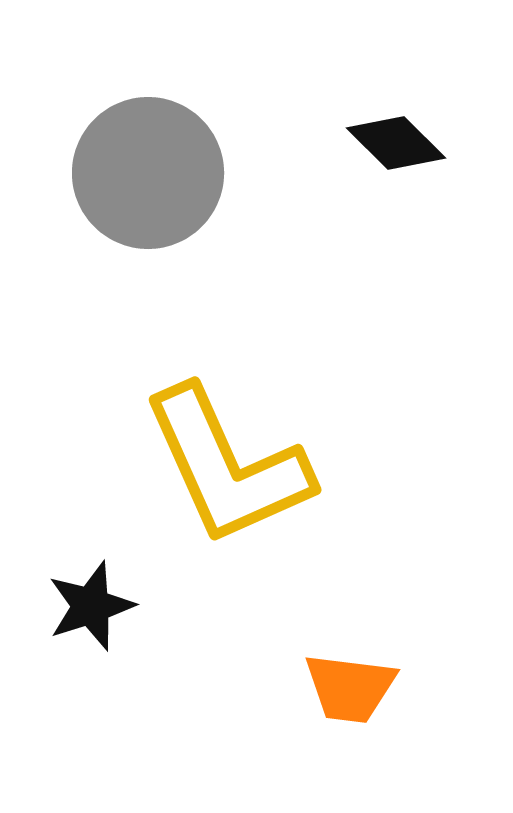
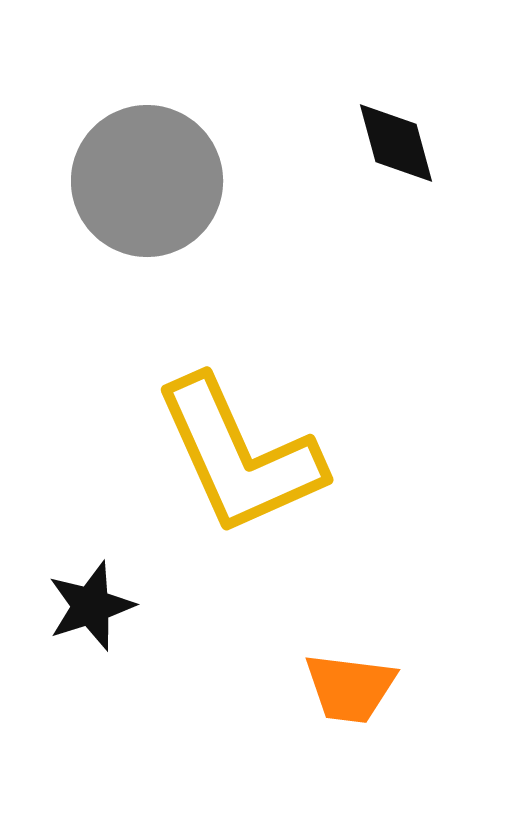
black diamond: rotated 30 degrees clockwise
gray circle: moved 1 px left, 8 px down
yellow L-shape: moved 12 px right, 10 px up
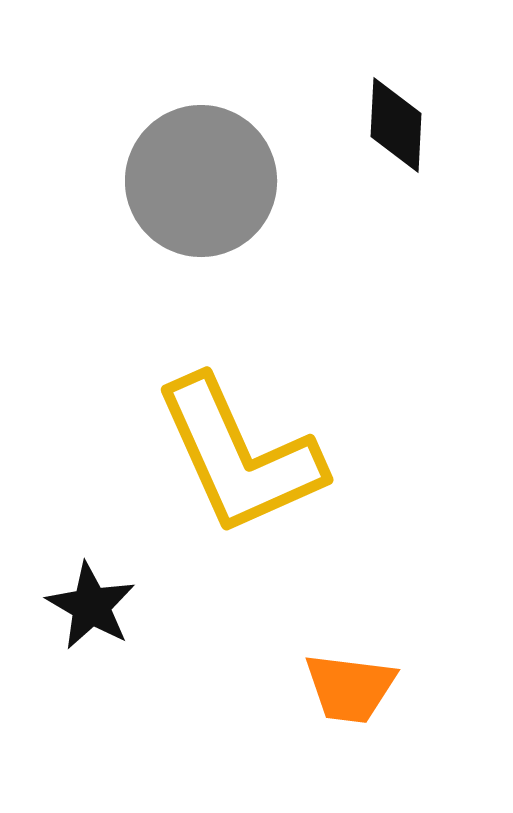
black diamond: moved 18 px up; rotated 18 degrees clockwise
gray circle: moved 54 px right
black star: rotated 24 degrees counterclockwise
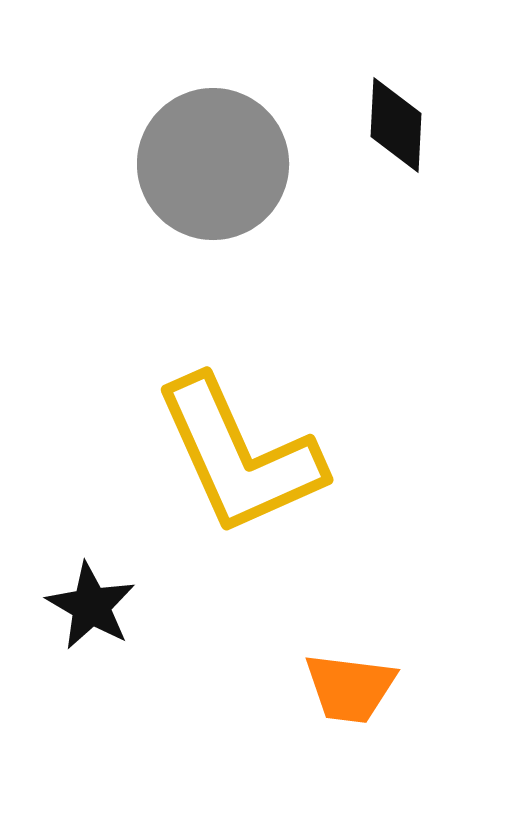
gray circle: moved 12 px right, 17 px up
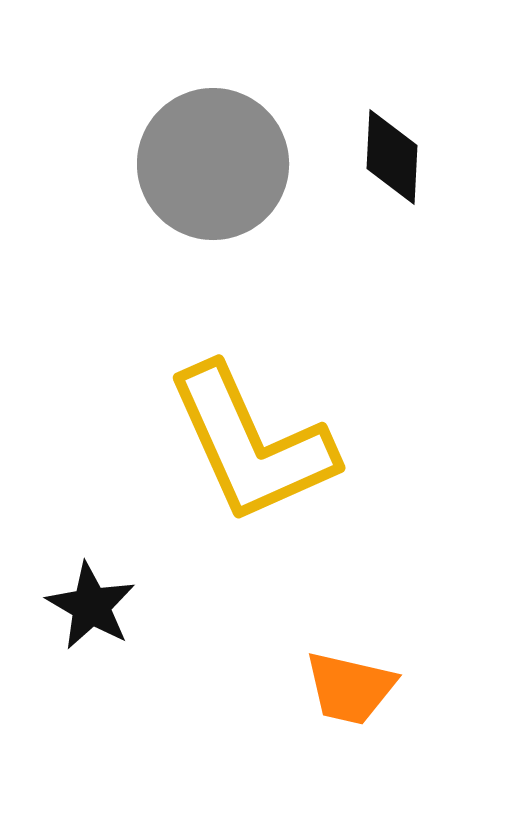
black diamond: moved 4 px left, 32 px down
yellow L-shape: moved 12 px right, 12 px up
orange trapezoid: rotated 6 degrees clockwise
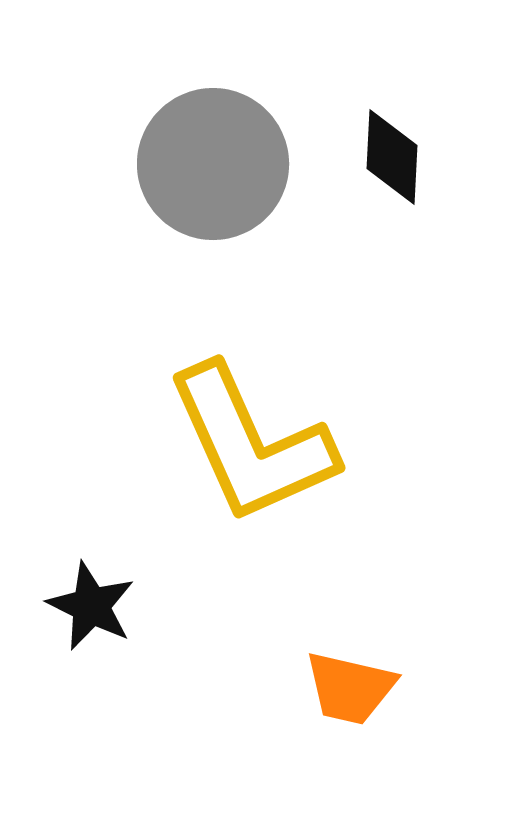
black star: rotated 4 degrees counterclockwise
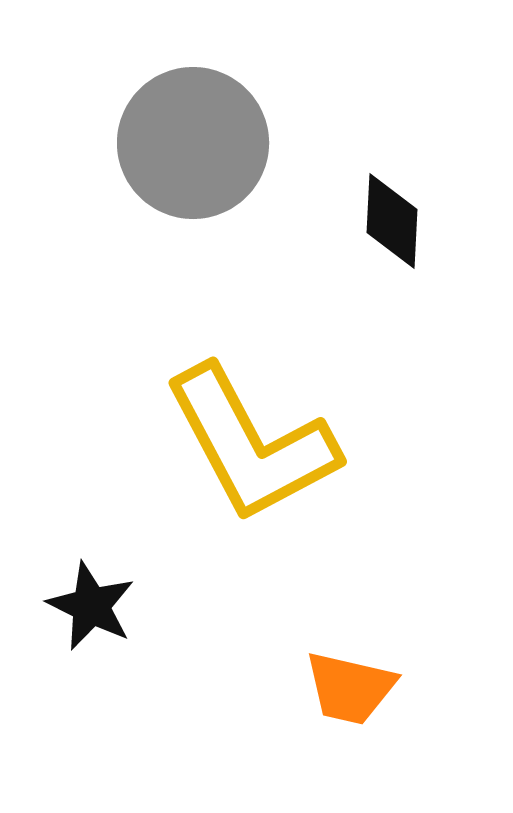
black diamond: moved 64 px down
gray circle: moved 20 px left, 21 px up
yellow L-shape: rotated 4 degrees counterclockwise
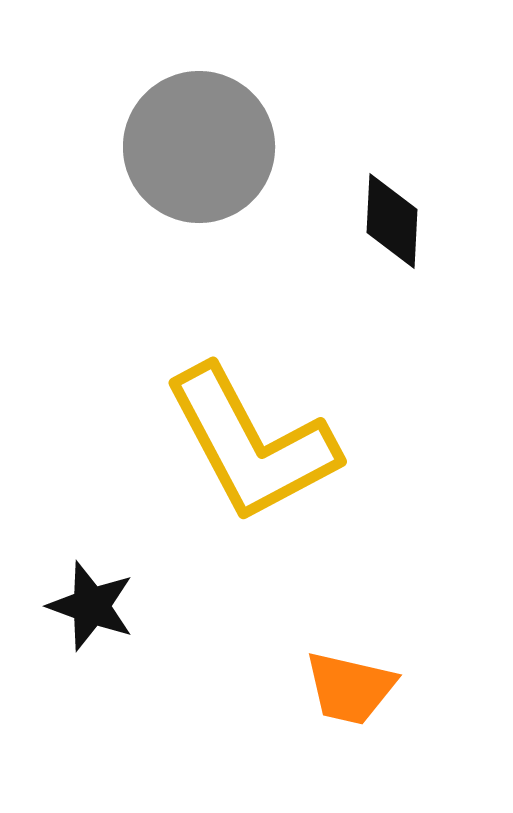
gray circle: moved 6 px right, 4 px down
black star: rotated 6 degrees counterclockwise
